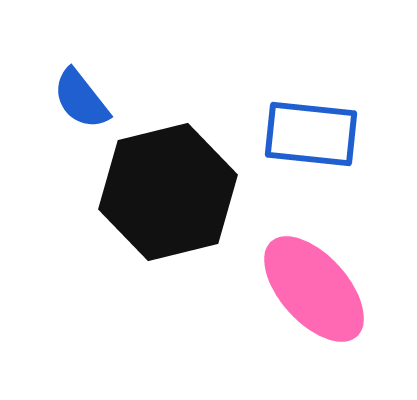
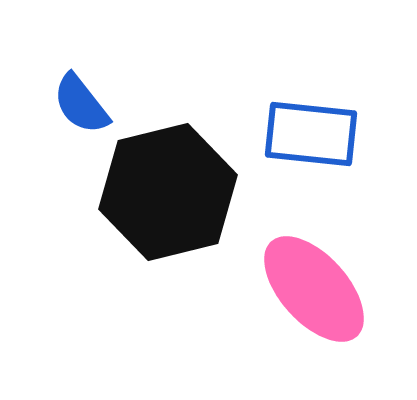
blue semicircle: moved 5 px down
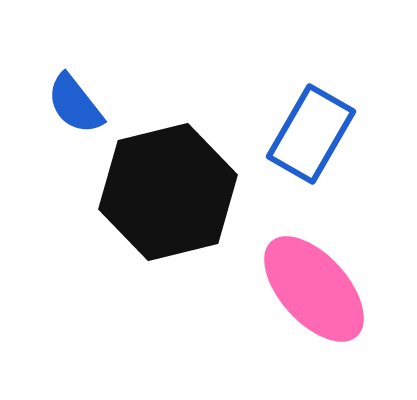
blue semicircle: moved 6 px left
blue rectangle: rotated 66 degrees counterclockwise
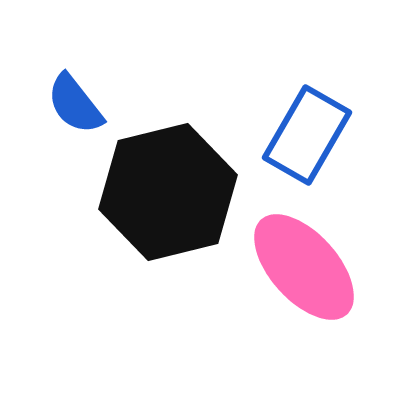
blue rectangle: moved 4 px left, 1 px down
pink ellipse: moved 10 px left, 22 px up
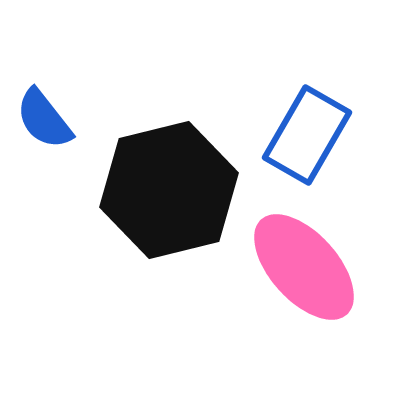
blue semicircle: moved 31 px left, 15 px down
black hexagon: moved 1 px right, 2 px up
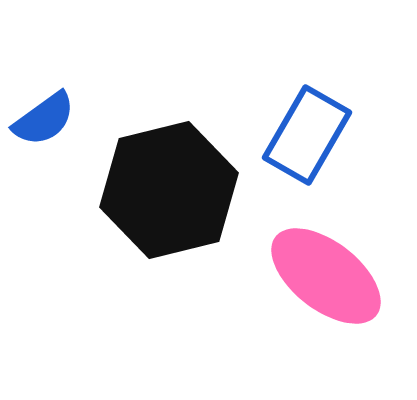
blue semicircle: rotated 88 degrees counterclockwise
pink ellipse: moved 22 px right, 9 px down; rotated 10 degrees counterclockwise
